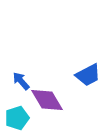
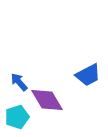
blue arrow: moved 2 px left, 1 px down
cyan pentagon: moved 1 px up
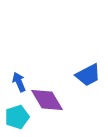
blue arrow: rotated 18 degrees clockwise
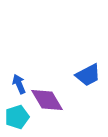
blue arrow: moved 2 px down
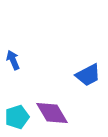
blue arrow: moved 6 px left, 24 px up
purple diamond: moved 5 px right, 13 px down
